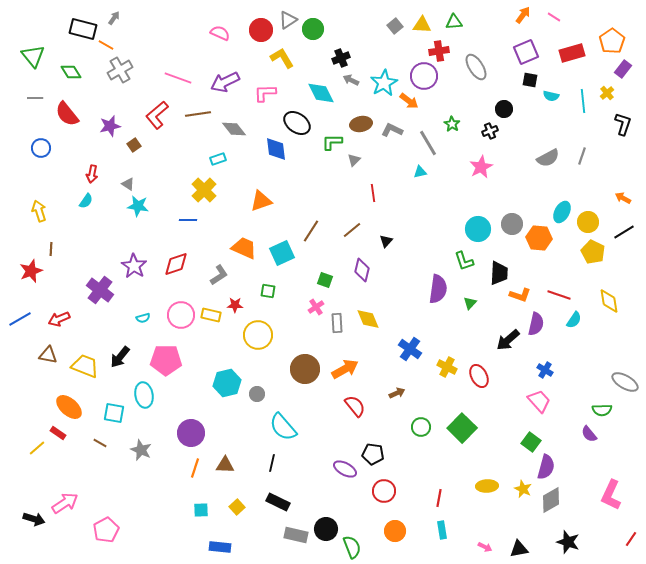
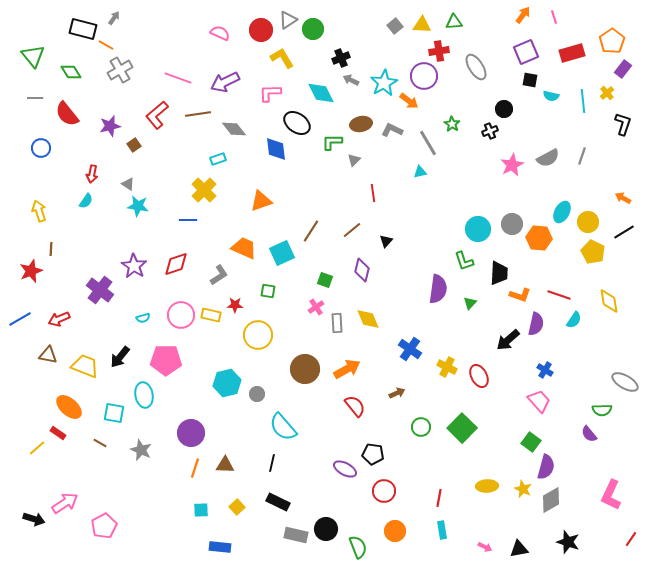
pink line at (554, 17): rotated 40 degrees clockwise
pink L-shape at (265, 93): moved 5 px right
pink star at (481, 167): moved 31 px right, 2 px up
orange arrow at (345, 369): moved 2 px right
pink pentagon at (106, 530): moved 2 px left, 4 px up
green semicircle at (352, 547): moved 6 px right
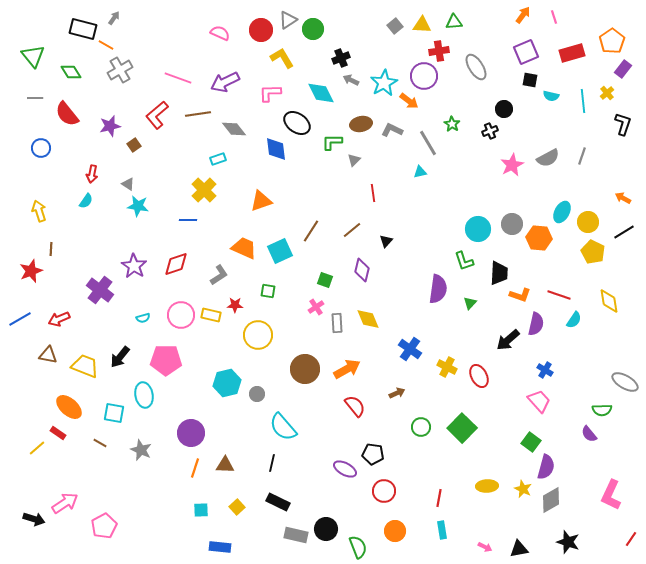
cyan square at (282, 253): moved 2 px left, 2 px up
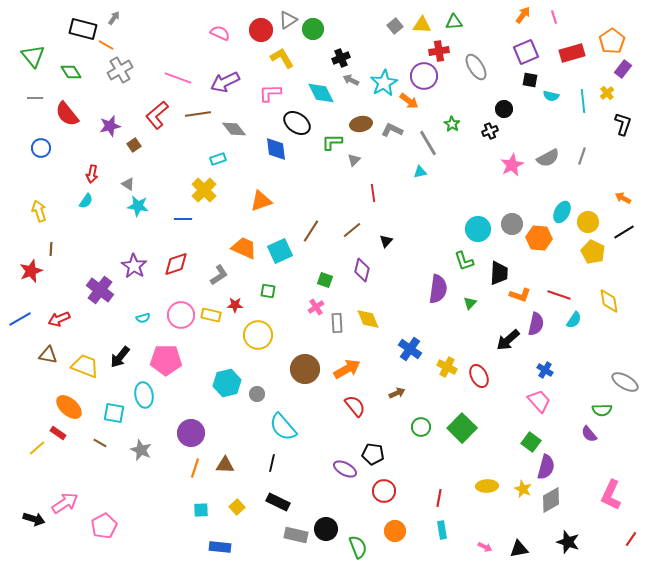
blue line at (188, 220): moved 5 px left, 1 px up
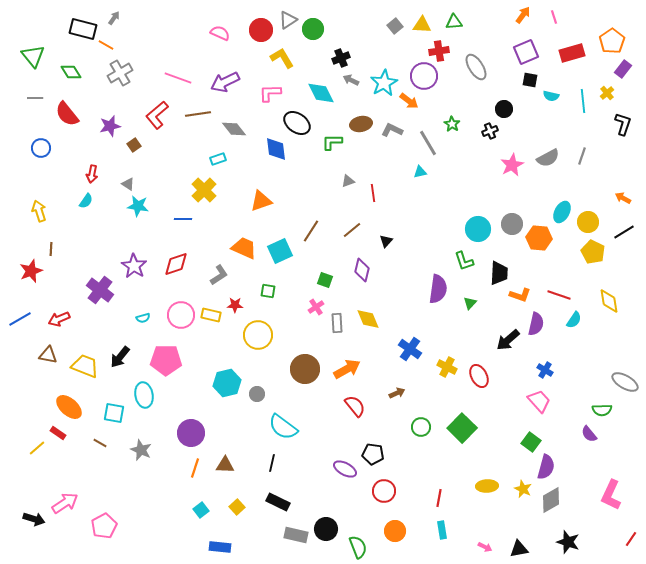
gray cross at (120, 70): moved 3 px down
gray triangle at (354, 160): moved 6 px left, 21 px down; rotated 24 degrees clockwise
cyan semicircle at (283, 427): rotated 12 degrees counterclockwise
cyan square at (201, 510): rotated 35 degrees counterclockwise
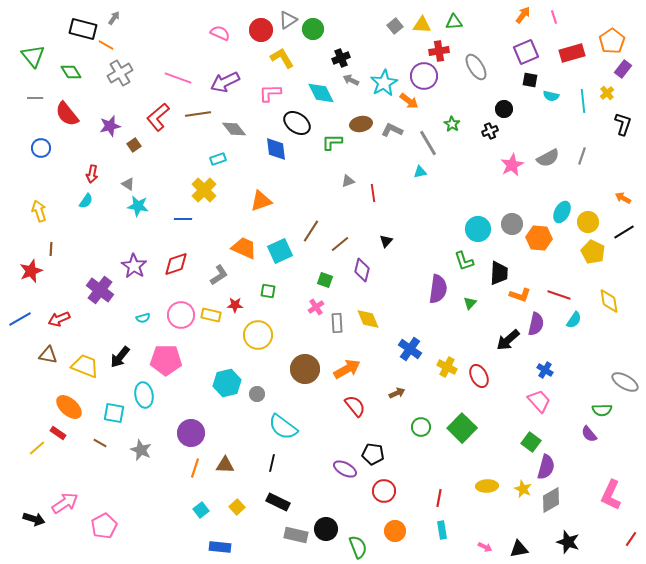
red L-shape at (157, 115): moved 1 px right, 2 px down
brown line at (352, 230): moved 12 px left, 14 px down
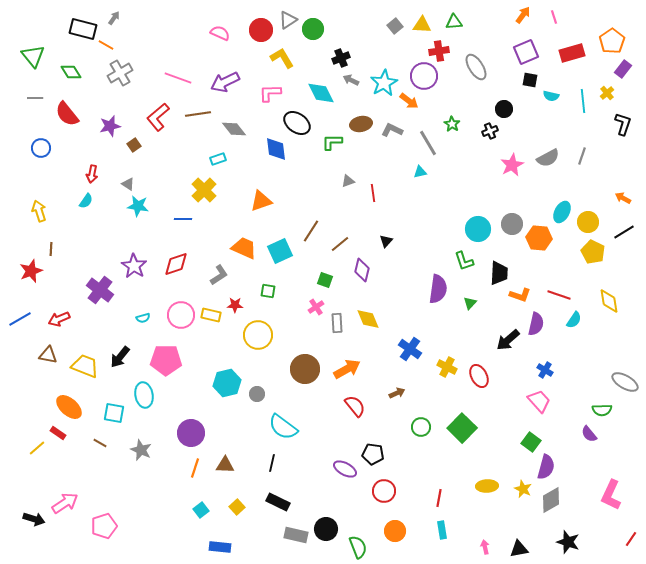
pink pentagon at (104, 526): rotated 10 degrees clockwise
pink arrow at (485, 547): rotated 128 degrees counterclockwise
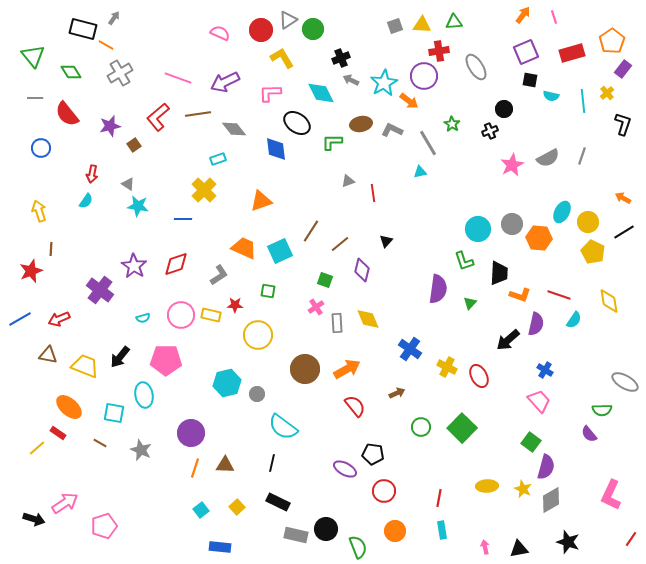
gray square at (395, 26): rotated 21 degrees clockwise
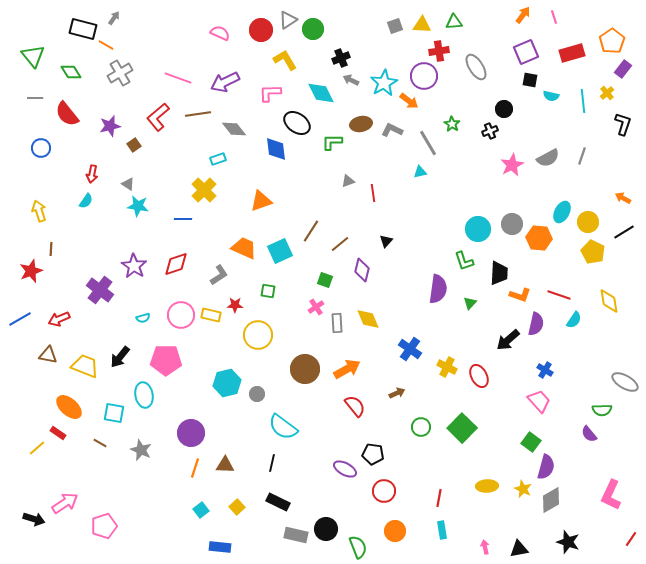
yellow L-shape at (282, 58): moved 3 px right, 2 px down
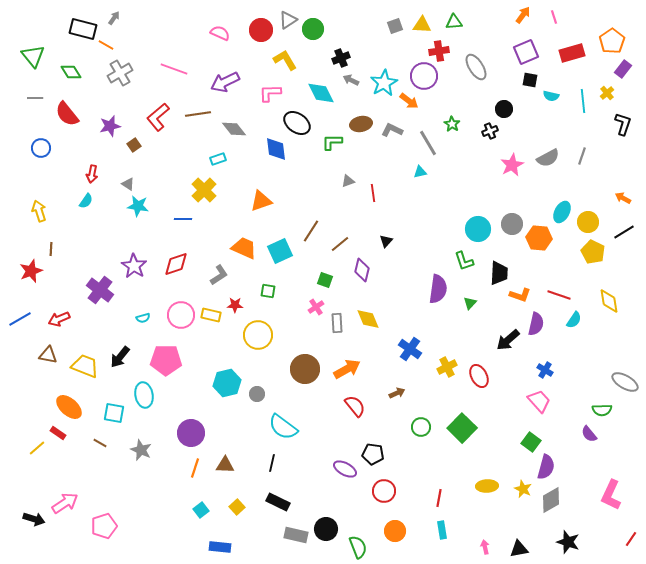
pink line at (178, 78): moved 4 px left, 9 px up
yellow cross at (447, 367): rotated 36 degrees clockwise
